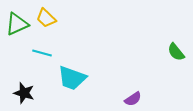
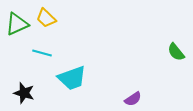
cyan trapezoid: rotated 40 degrees counterclockwise
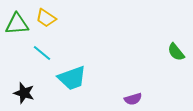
yellow trapezoid: rotated 10 degrees counterclockwise
green triangle: rotated 20 degrees clockwise
cyan line: rotated 24 degrees clockwise
purple semicircle: rotated 18 degrees clockwise
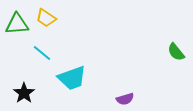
black star: rotated 20 degrees clockwise
purple semicircle: moved 8 px left
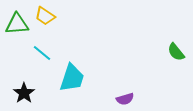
yellow trapezoid: moved 1 px left, 2 px up
cyan trapezoid: rotated 52 degrees counterclockwise
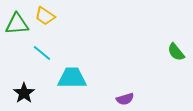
cyan trapezoid: rotated 108 degrees counterclockwise
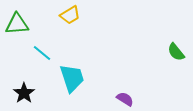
yellow trapezoid: moved 25 px right, 1 px up; rotated 65 degrees counterclockwise
cyan trapezoid: rotated 72 degrees clockwise
purple semicircle: rotated 132 degrees counterclockwise
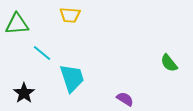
yellow trapezoid: rotated 35 degrees clockwise
green semicircle: moved 7 px left, 11 px down
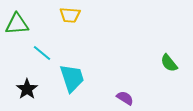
black star: moved 3 px right, 4 px up
purple semicircle: moved 1 px up
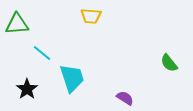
yellow trapezoid: moved 21 px right, 1 px down
